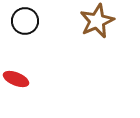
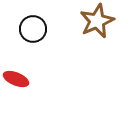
black circle: moved 8 px right, 8 px down
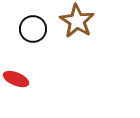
brown star: moved 20 px left; rotated 16 degrees counterclockwise
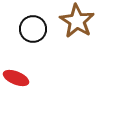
red ellipse: moved 1 px up
